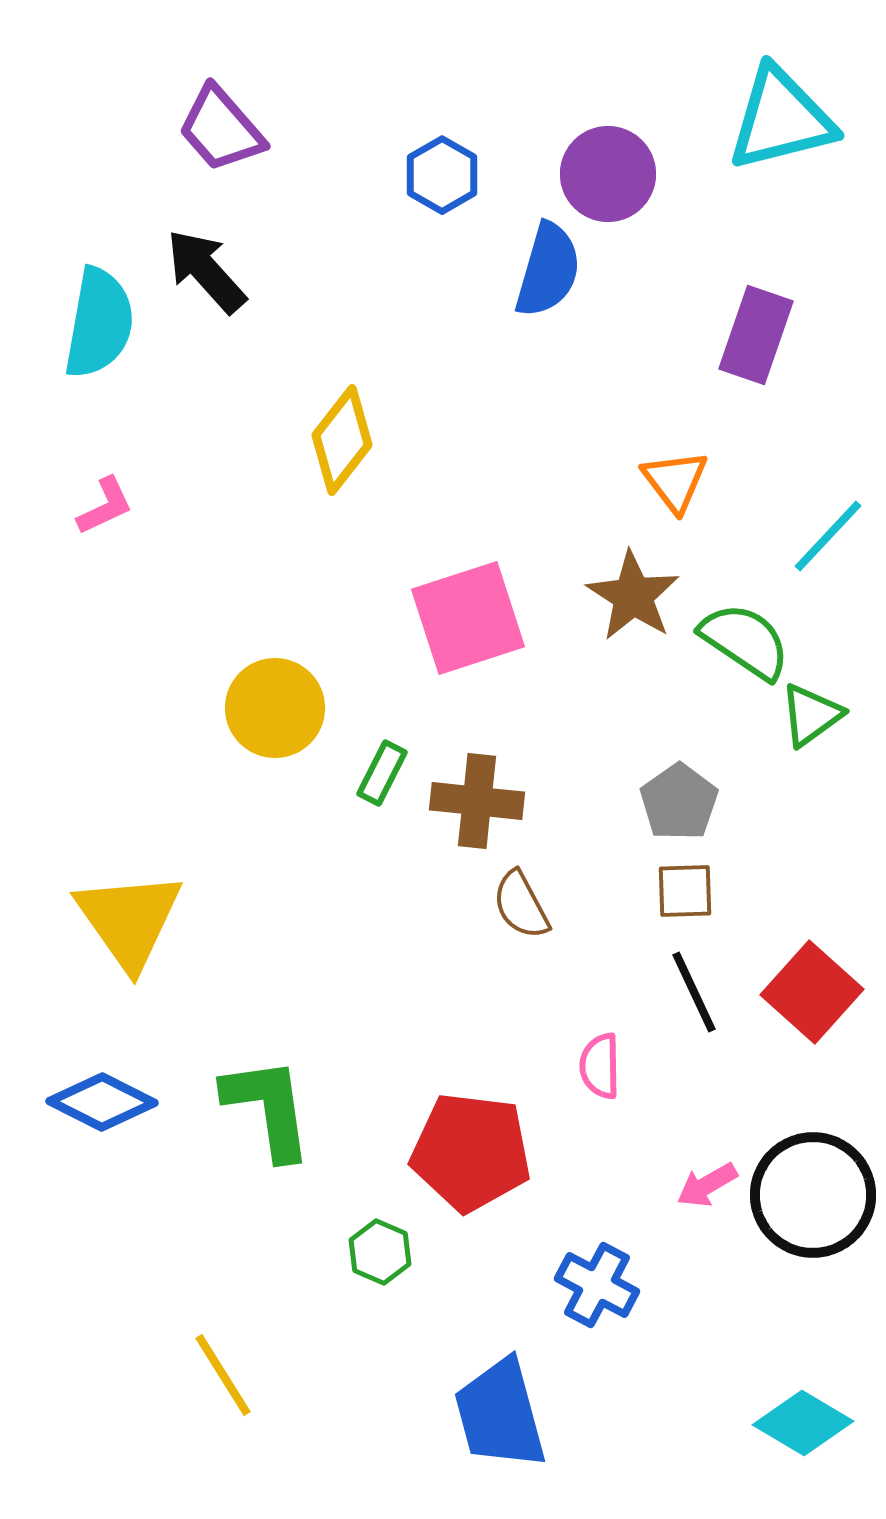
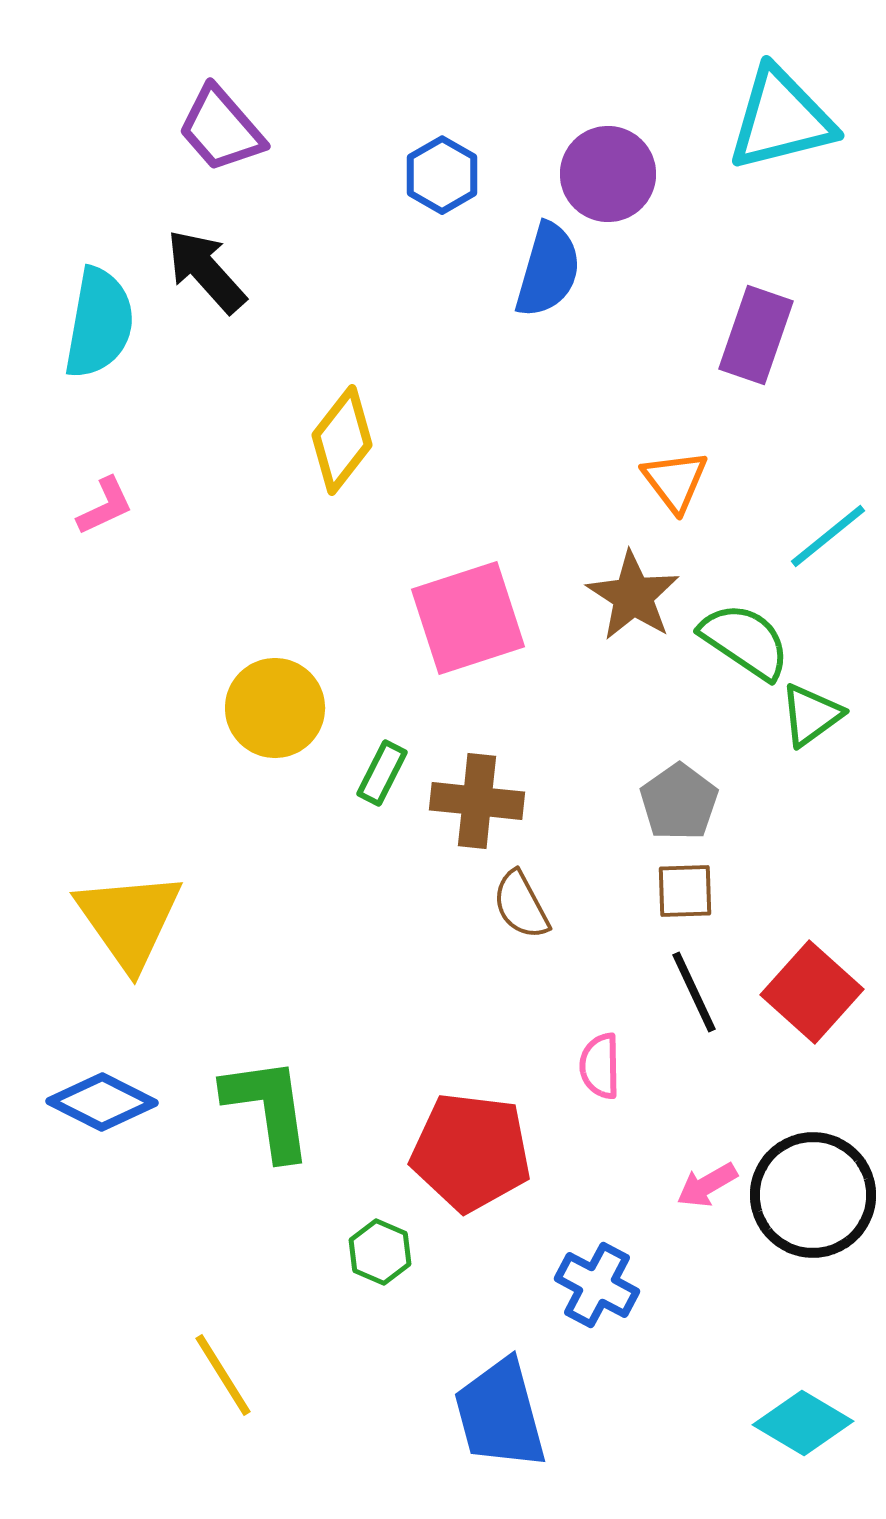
cyan line: rotated 8 degrees clockwise
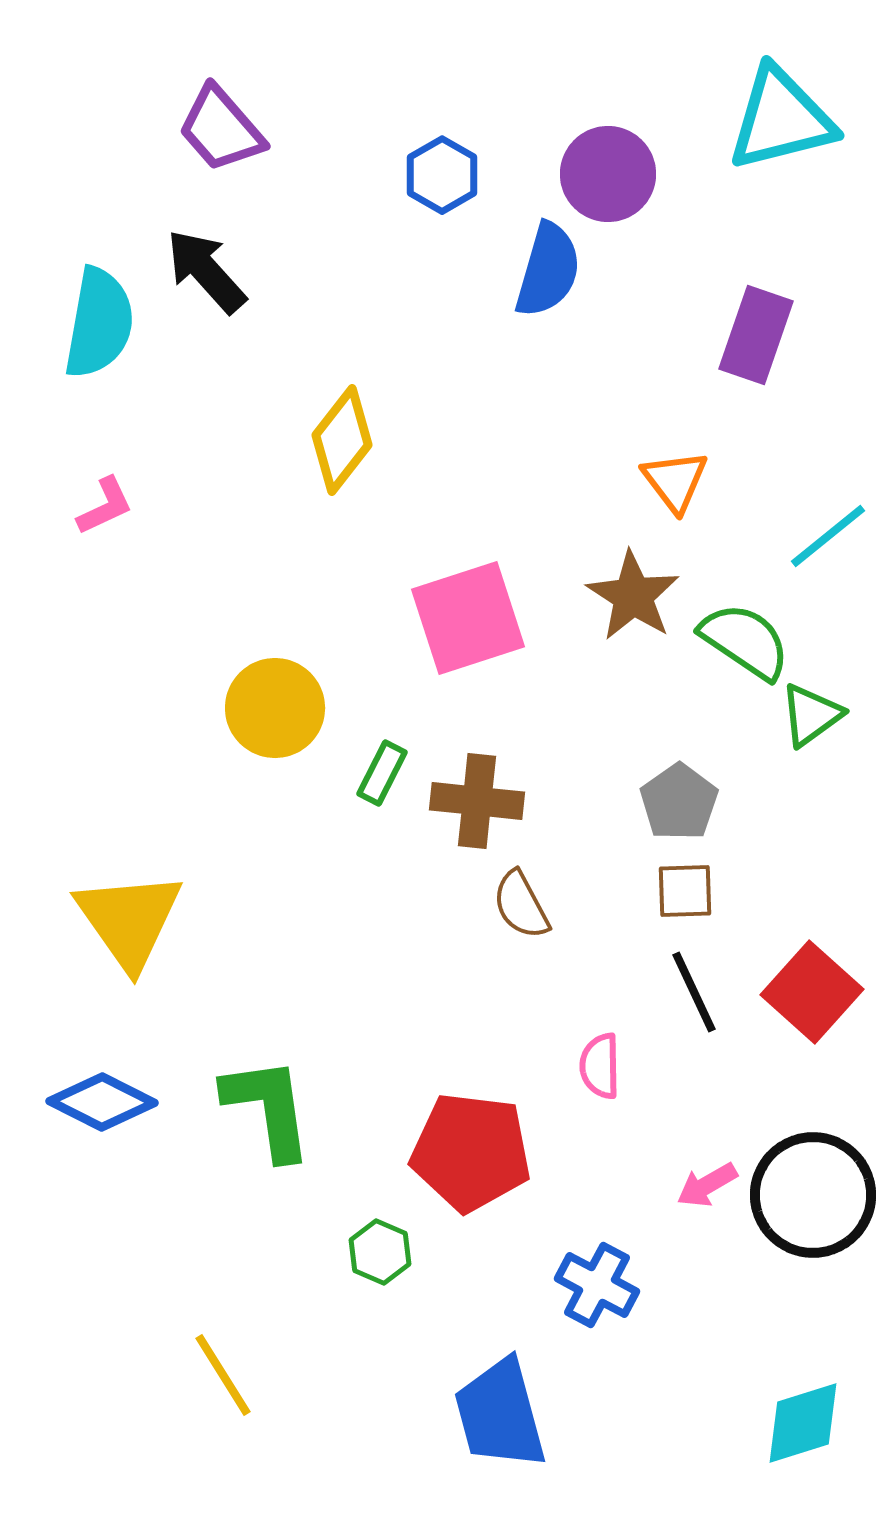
cyan diamond: rotated 48 degrees counterclockwise
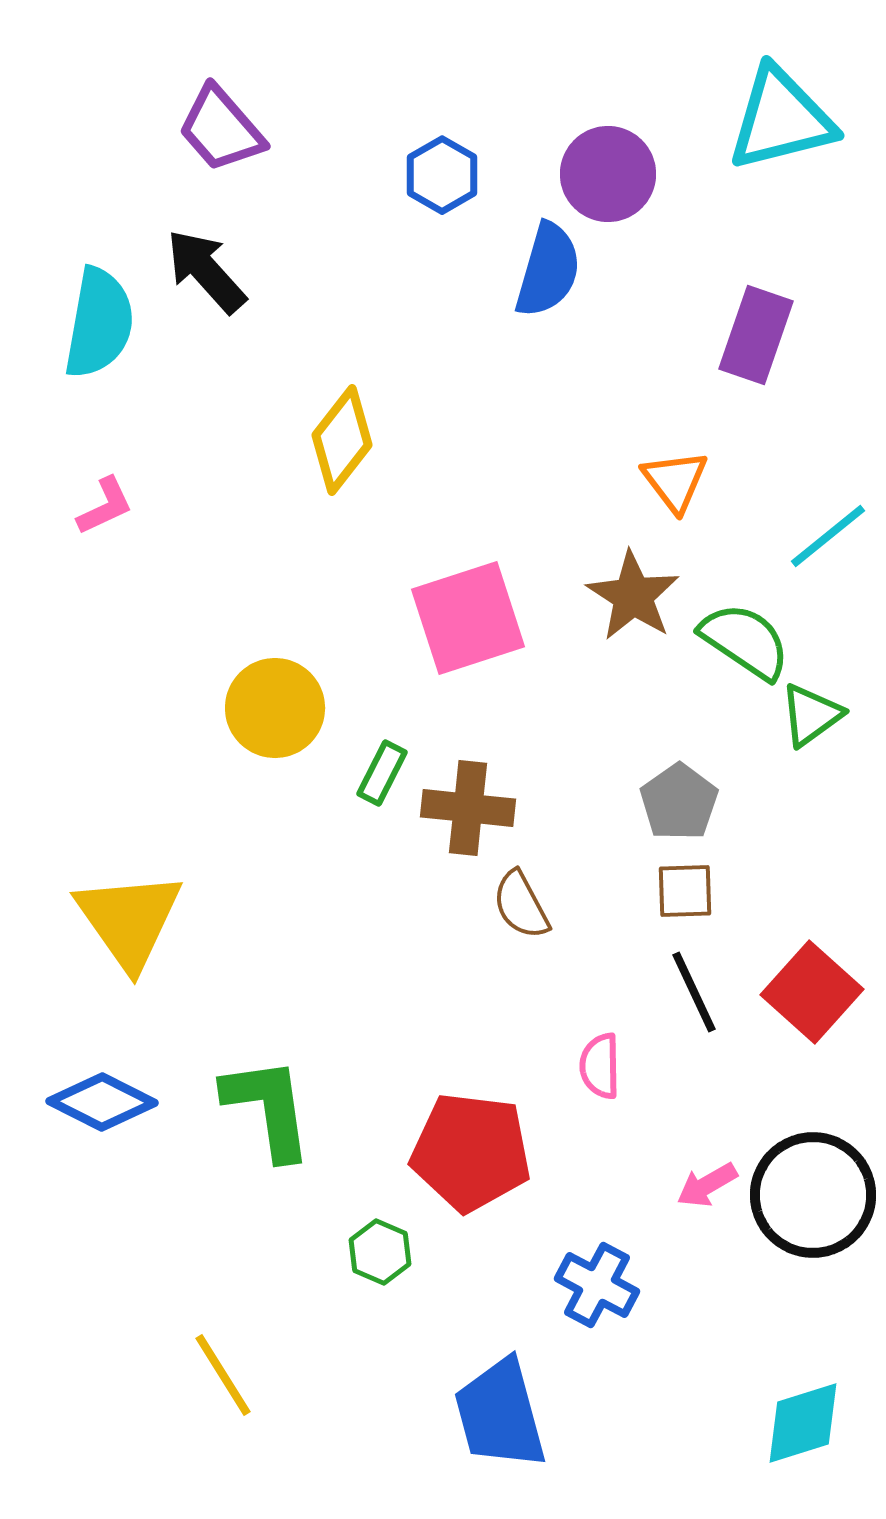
brown cross: moved 9 px left, 7 px down
